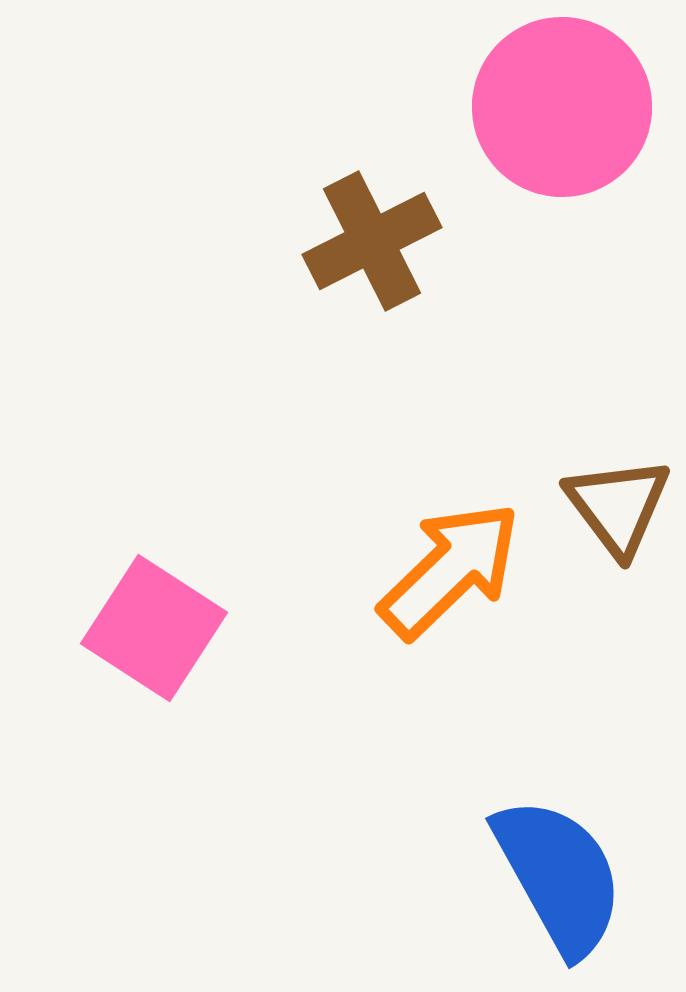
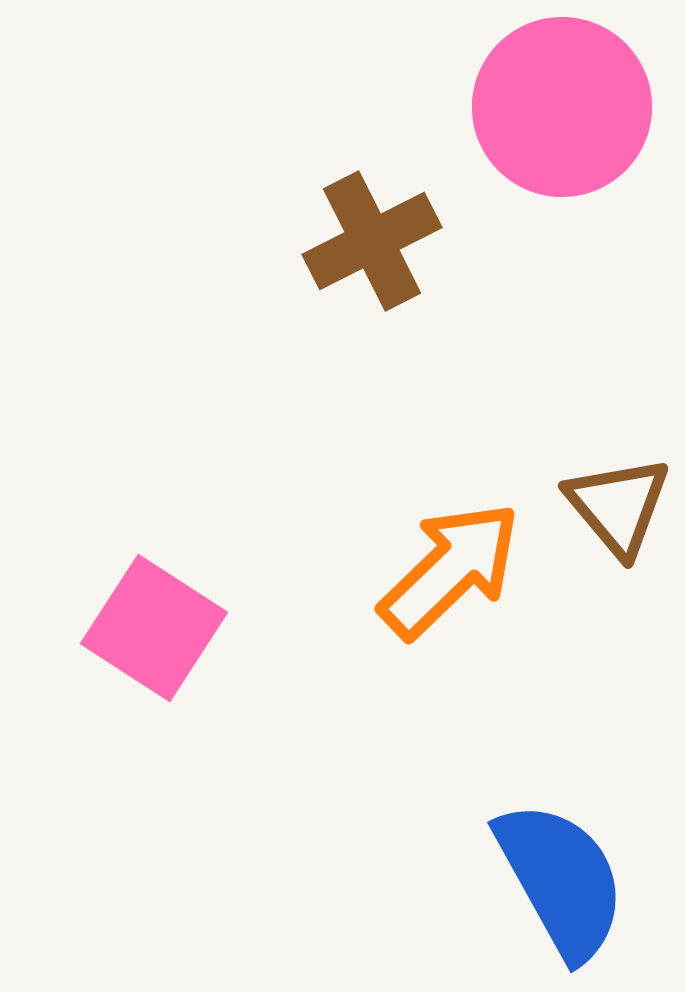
brown triangle: rotated 3 degrees counterclockwise
blue semicircle: moved 2 px right, 4 px down
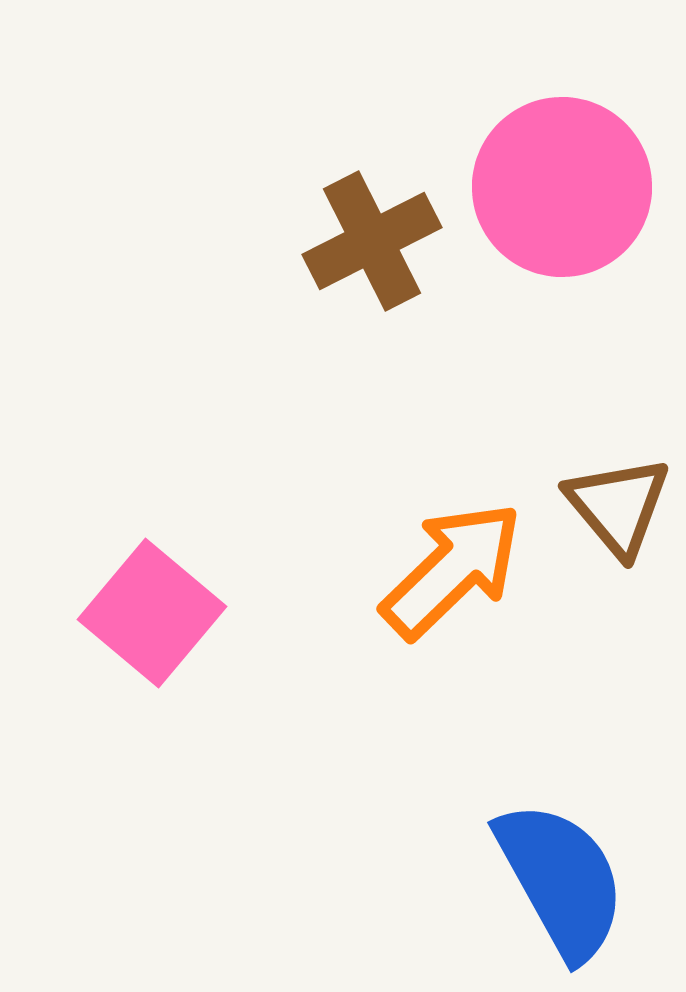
pink circle: moved 80 px down
orange arrow: moved 2 px right
pink square: moved 2 px left, 15 px up; rotated 7 degrees clockwise
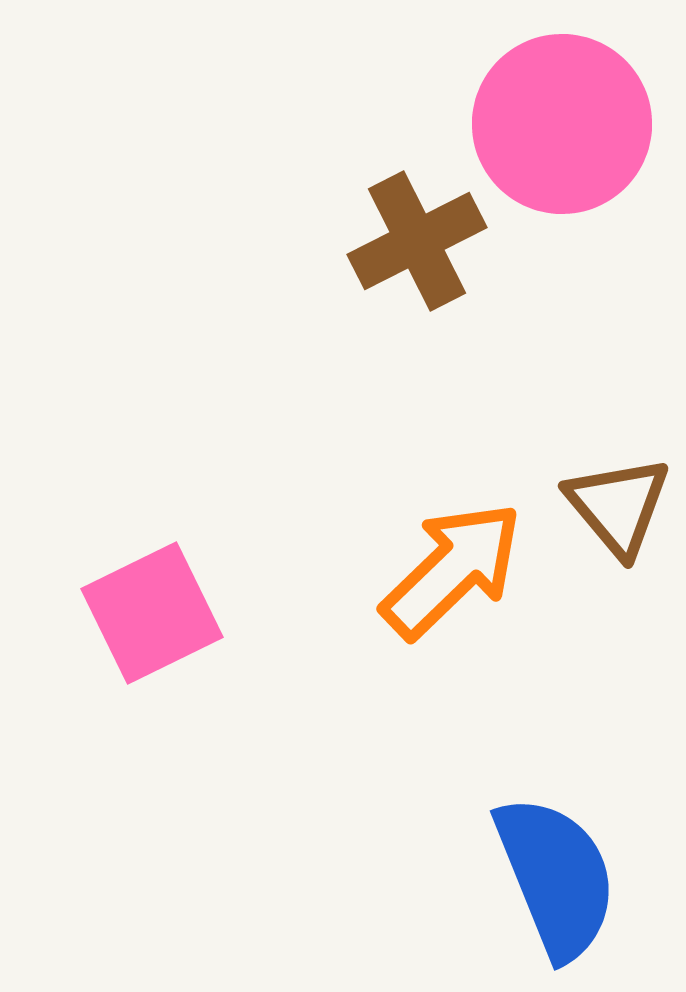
pink circle: moved 63 px up
brown cross: moved 45 px right
pink square: rotated 24 degrees clockwise
blue semicircle: moved 5 px left, 3 px up; rotated 7 degrees clockwise
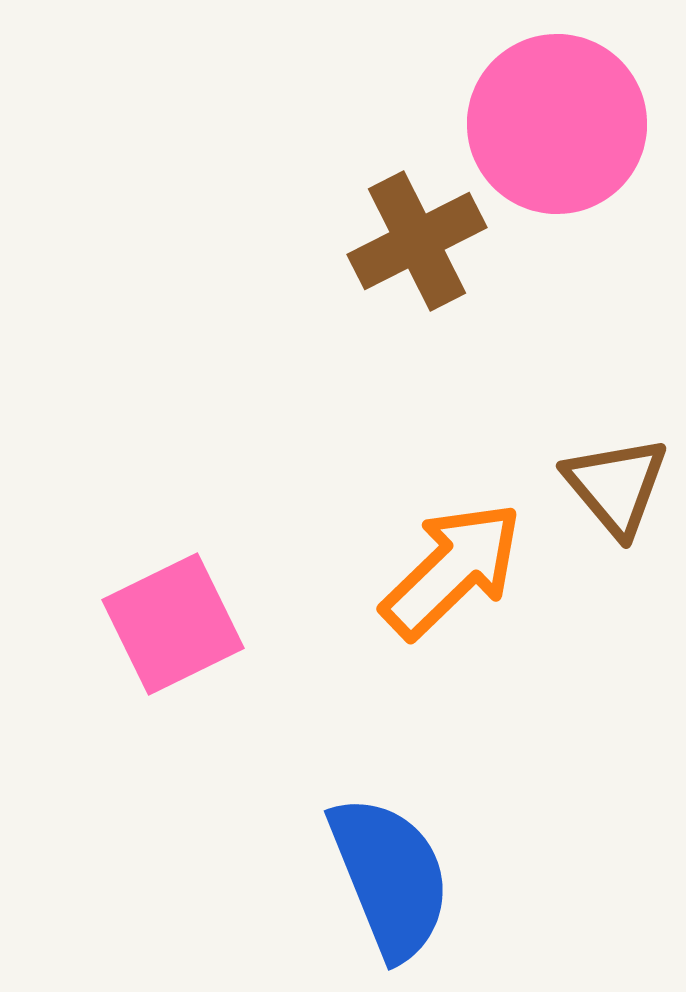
pink circle: moved 5 px left
brown triangle: moved 2 px left, 20 px up
pink square: moved 21 px right, 11 px down
blue semicircle: moved 166 px left
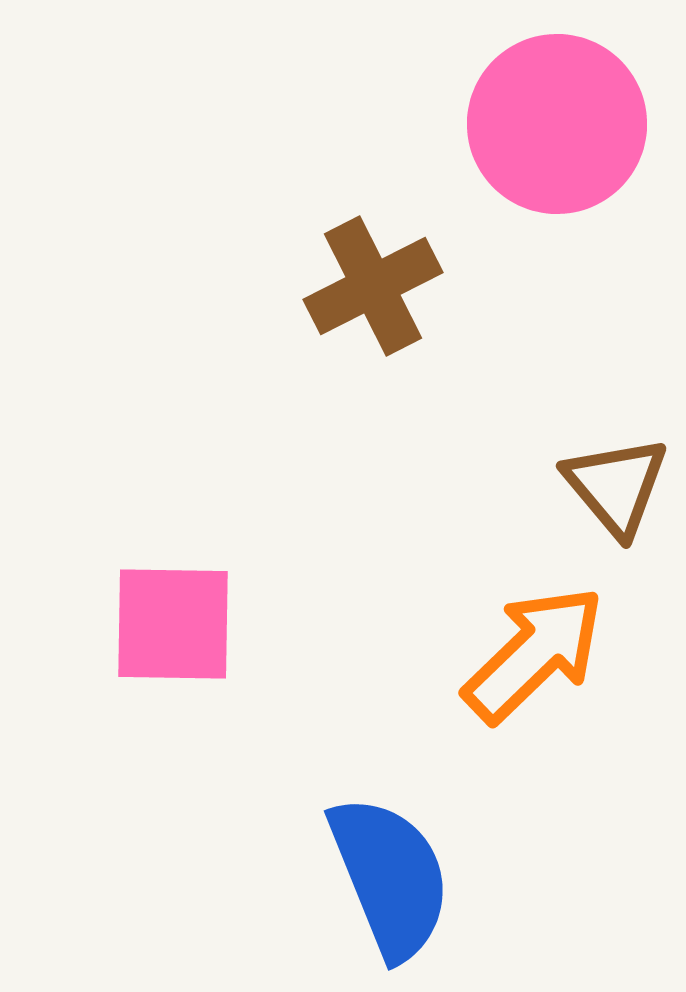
brown cross: moved 44 px left, 45 px down
orange arrow: moved 82 px right, 84 px down
pink square: rotated 27 degrees clockwise
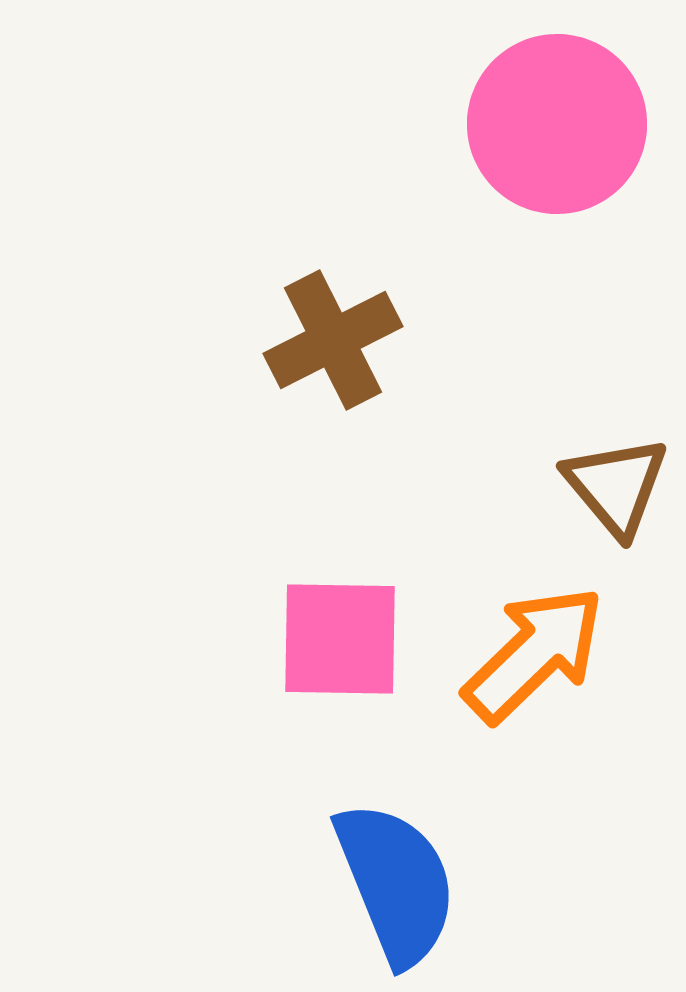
brown cross: moved 40 px left, 54 px down
pink square: moved 167 px right, 15 px down
blue semicircle: moved 6 px right, 6 px down
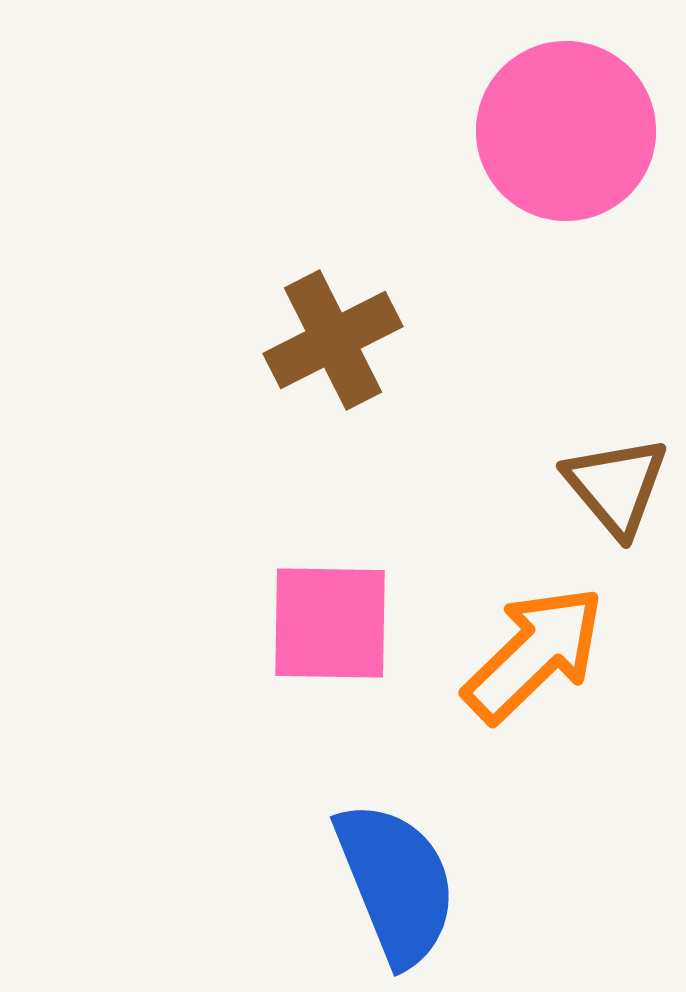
pink circle: moved 9 px right, 7 px down
pink square: moved 10 px left, 16 px up
